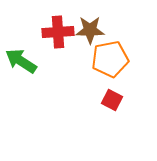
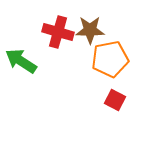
red cross: rotated 20 degrees clockwise
red square: moved 3 px right
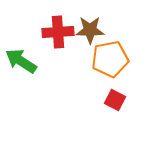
red cross: rotated 20 degrees counterclockwise
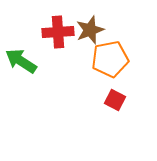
brown star: rotated 20 degrees counterclockwise
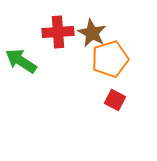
brown star: moved 2 px right, 3 px down; rotated 24 degrees counterclockwise
orange pentagon: rotated 6 degrees counterclockwise
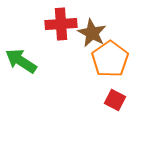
red cross: moved 3 px right, 8 px up
orange pentagon: rotated 18 degrees counterclockwise
